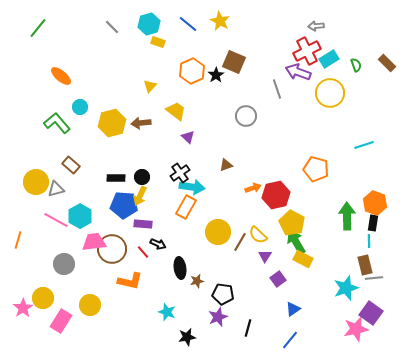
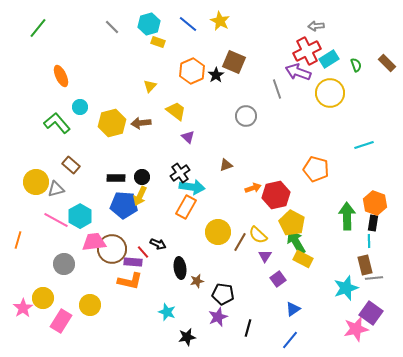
orange ellipse at (61, 76): rotated 25 degrees clockwise
purple rectangle at (143, 224): moved 10 px left, 38 px down
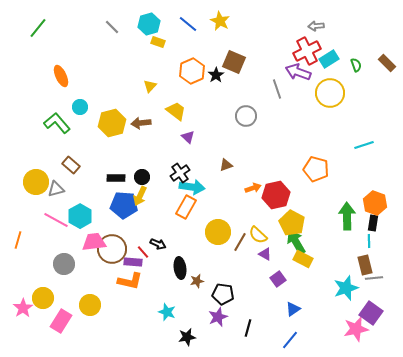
purple triangle at (265, 256): moved 2 px up; rotated 32 degrees counterclockwise
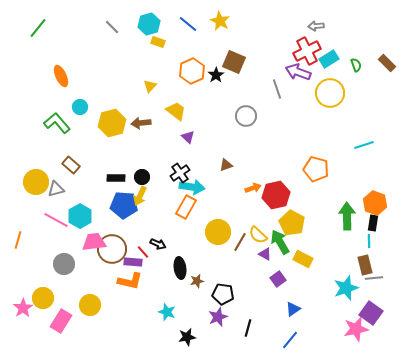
green arrow at (296, 242): moved 16 px left
